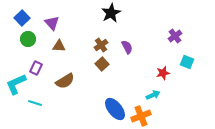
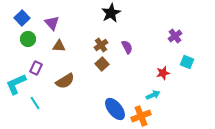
cyan line: rotated 40 degrees clockwise
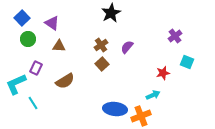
purple triangle: rotated 14 degrees counterclockwise
purple semicircle: rotated 112 degrees counterclockwise
cyan line: moved 2 px left
blue ellipse: rotated 45 degrees counterclockwise
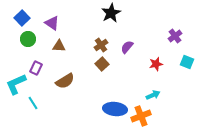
red star: moved 7 px left, 9 px up
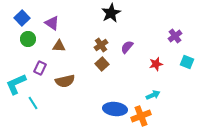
purple rectangle: moved 4 px right
brown semicircle: rotated 18 degrees clockwise
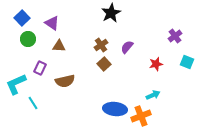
brown square: moved 2 px right
